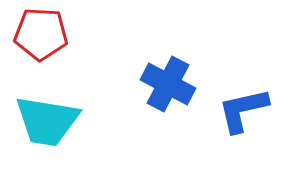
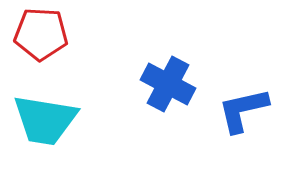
cyan trapezoid: moved 2 px left, 1 px up
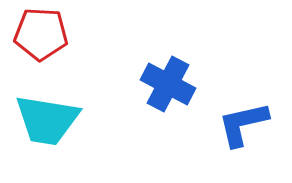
blue L-shape: moved 14 px down
cyan trapezoid: moved 2 px right
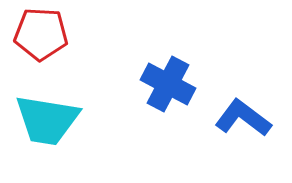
blue L-shape: moved 6 px up; rotated 50 degrees clockwise
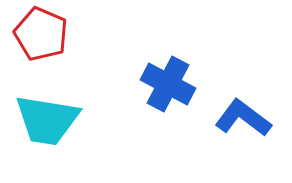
red pentagon: rotated 20 degrees clockwise
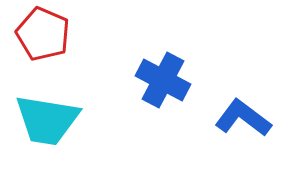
red pentagon: moved 2 px right
blue cross: moved 5 px left, 4 px up
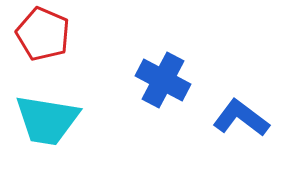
blue L-shape: moved 2 px left
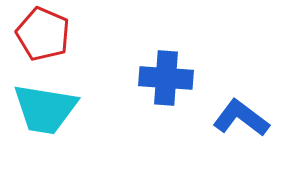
blue cross: moved 3 px right, 2 px up; rotated 24 degrees counterclockwise
cyan trapezoid: moved 2 px left, 11 px up
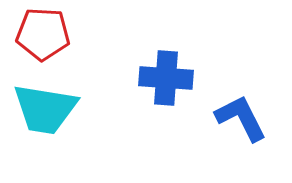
red pentagon: rotated 20 degrees counterclockwise
blue L-shape: rotated 26 degrees clockwise
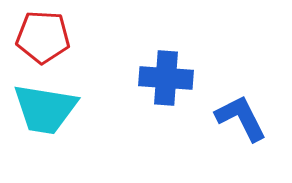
red pentagon: moved 3 px down
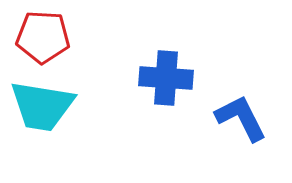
cyan trapezoid: moved 3 px left, 3 px up
